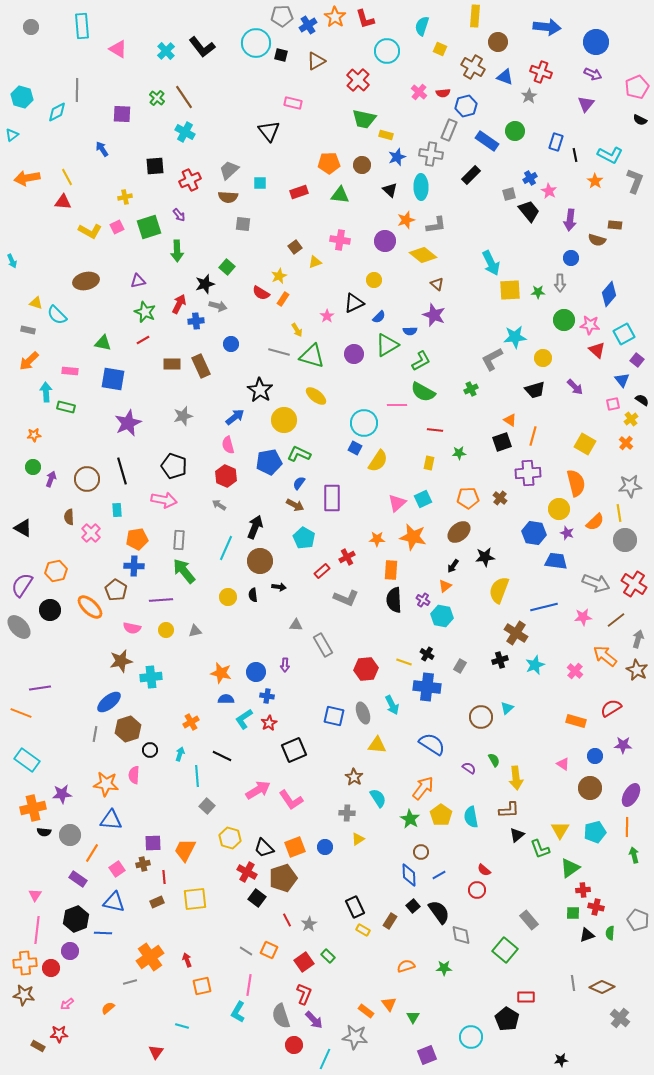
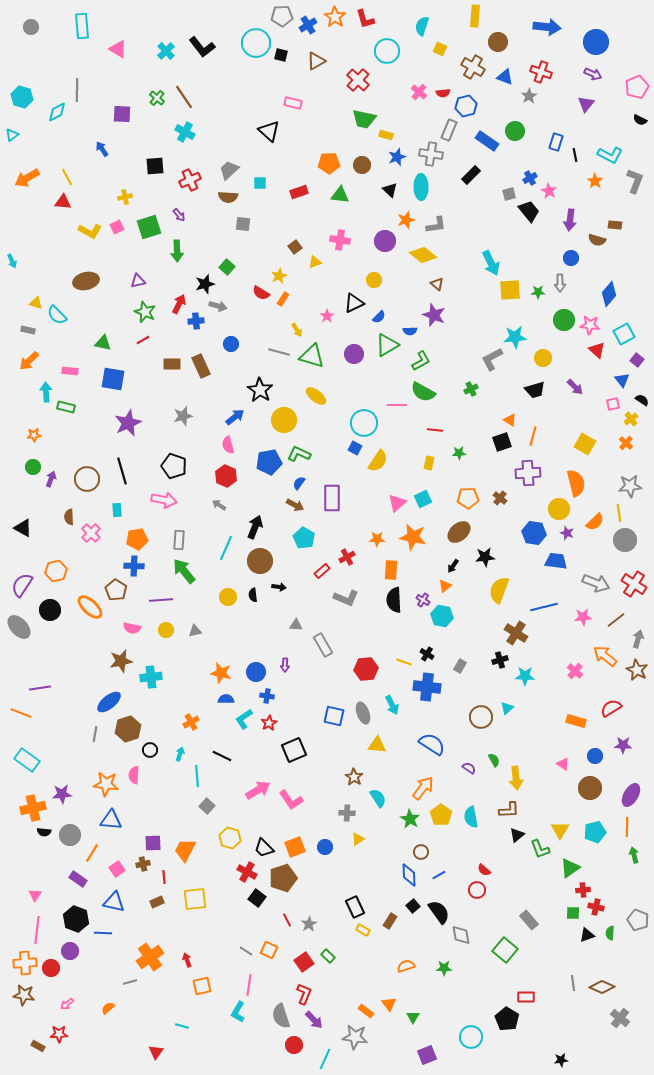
black triangle at (269, 131): rotated 10 degrees counterclockwise
orange arrow at (27, 178): rotated 20 degrees counterclockwise
cyan star at (535, 665): moved 10 px left, 11 px down; rotated 24 degrees clockwise
black hexagon at (76, 919): rotated 20 degrees counterclockwise
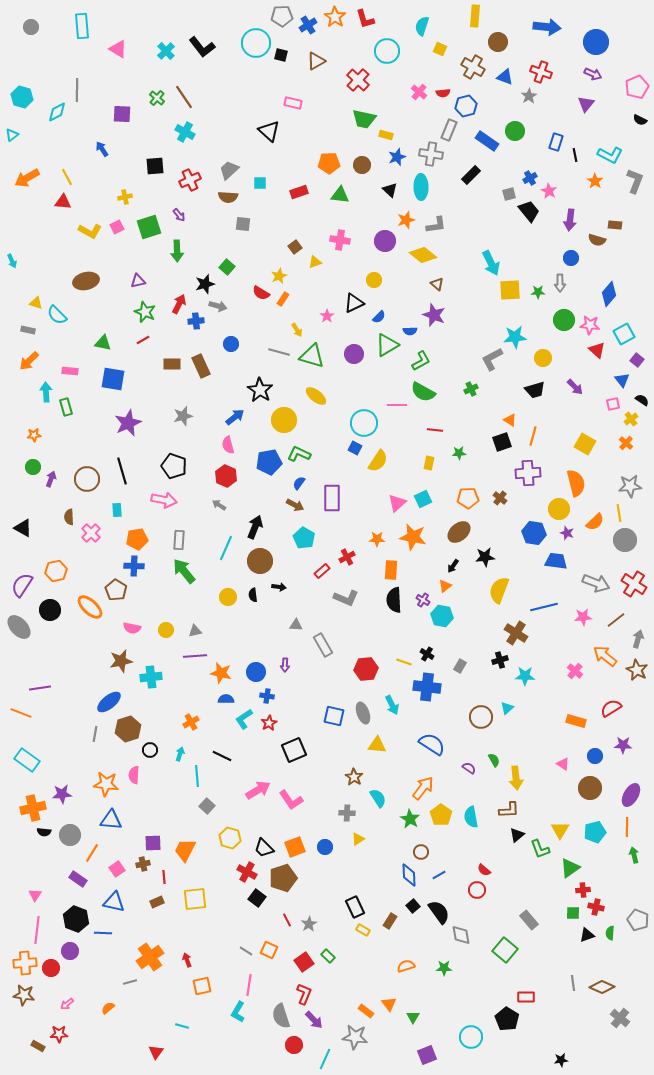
green rectangle at (66, 407): rotated 60 degrees clockwise
purple line at (161, 600): moved 34 px right, 56 px down
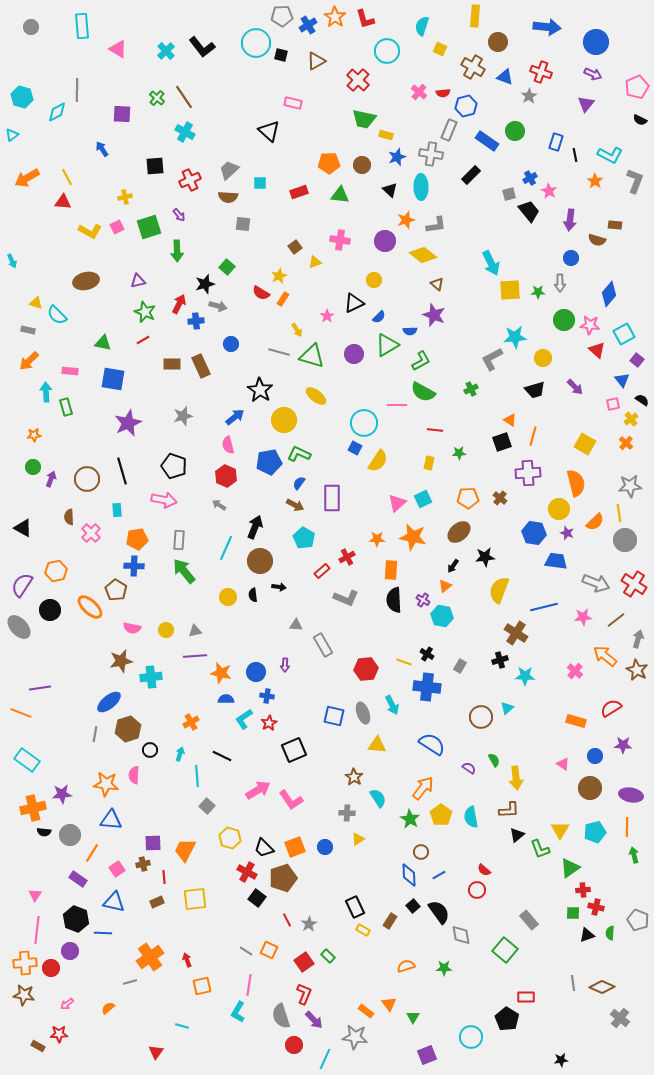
purple ellipse at (631, 795): rotated 70 degrees clockwise
